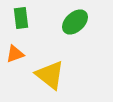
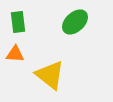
green rectangle: moved 3 px left, 4 px down
orange triangle: rotated 24 degrees clockwise
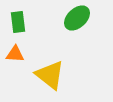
green ellipse: moved 2 px right, 4 px up
